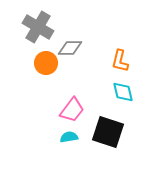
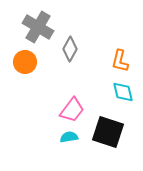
gray diamond: moved 1 px down; rotated 60 degrees counterclockwise
orange circle: moved 21 px left, 1 px up
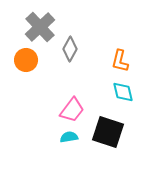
gray cross: moved 2 px right; rotated 16 degrees clockwise
orange circle: moved 1 px right, 2 px up
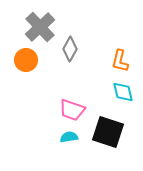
pink trapezoid: rotated 72 degrees clockwise
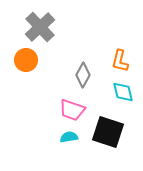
gray diamond: moved 13 px right, 26 px down
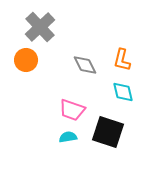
orange L-shape: moved 2 px right, 1 px up
gray diamond: moved 2 px right, 10 px up; rotated 55 degrees counterclockwise
cyan semicircle: moved 1 px left
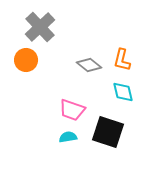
gray diamond: moved 4 px right; rotated 25 degrees counterclockwise
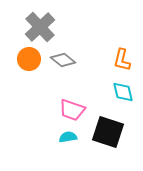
orange circle: moved 3 px right, 1 px up
gray diamond: moved 26 px left, 5 px up
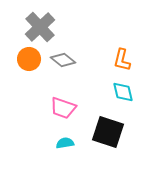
pink trapezoid: moved 9 px left, 2 px up
cyan semicircle: moved 3 px left, 6 px down
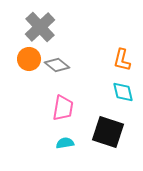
gray diamond: moved 6 px left, 5 px down
pink trapezoid: rotated 100 degrees counterclockwise
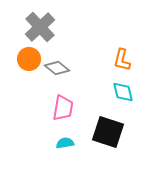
gray diamond: moved 3 px down
